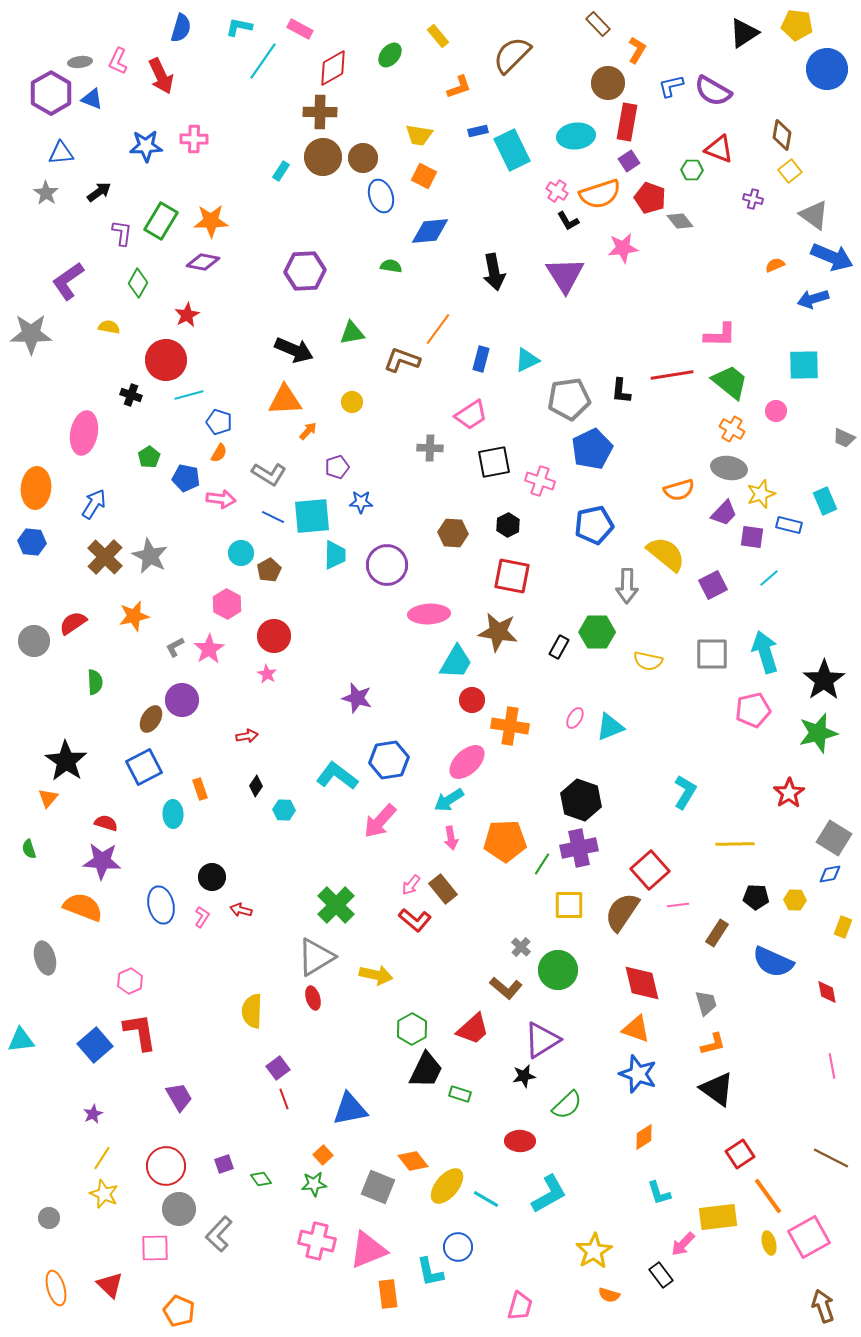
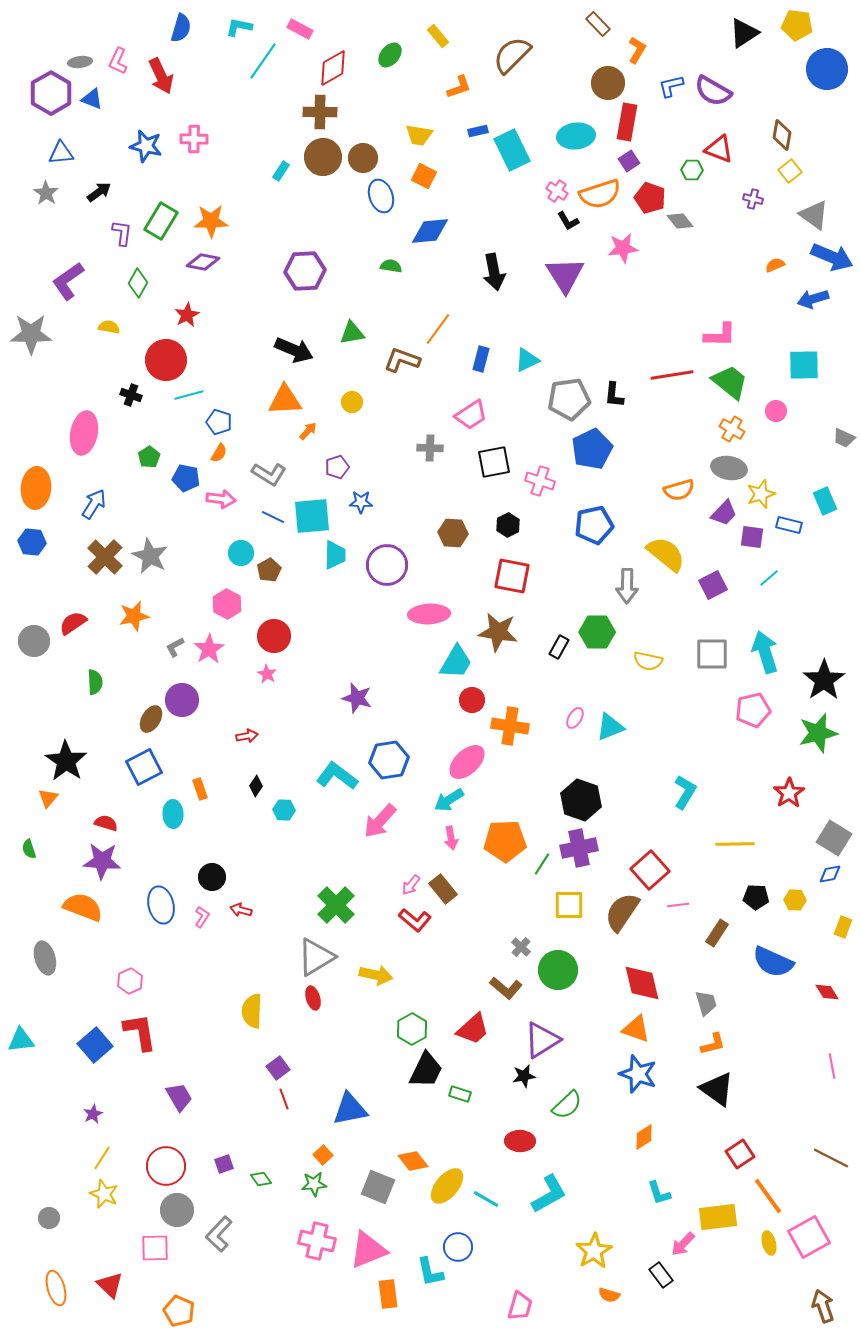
blue star at (146, 146): rotated 16 degrees clockwise
black L-shape at (621, 391): moved 7 px left, 4 px down
red diamond at (827, 992): rotated 20 degrees counterclockwise
gray circle at (179, 1209): moved 2 px left, 1 px down
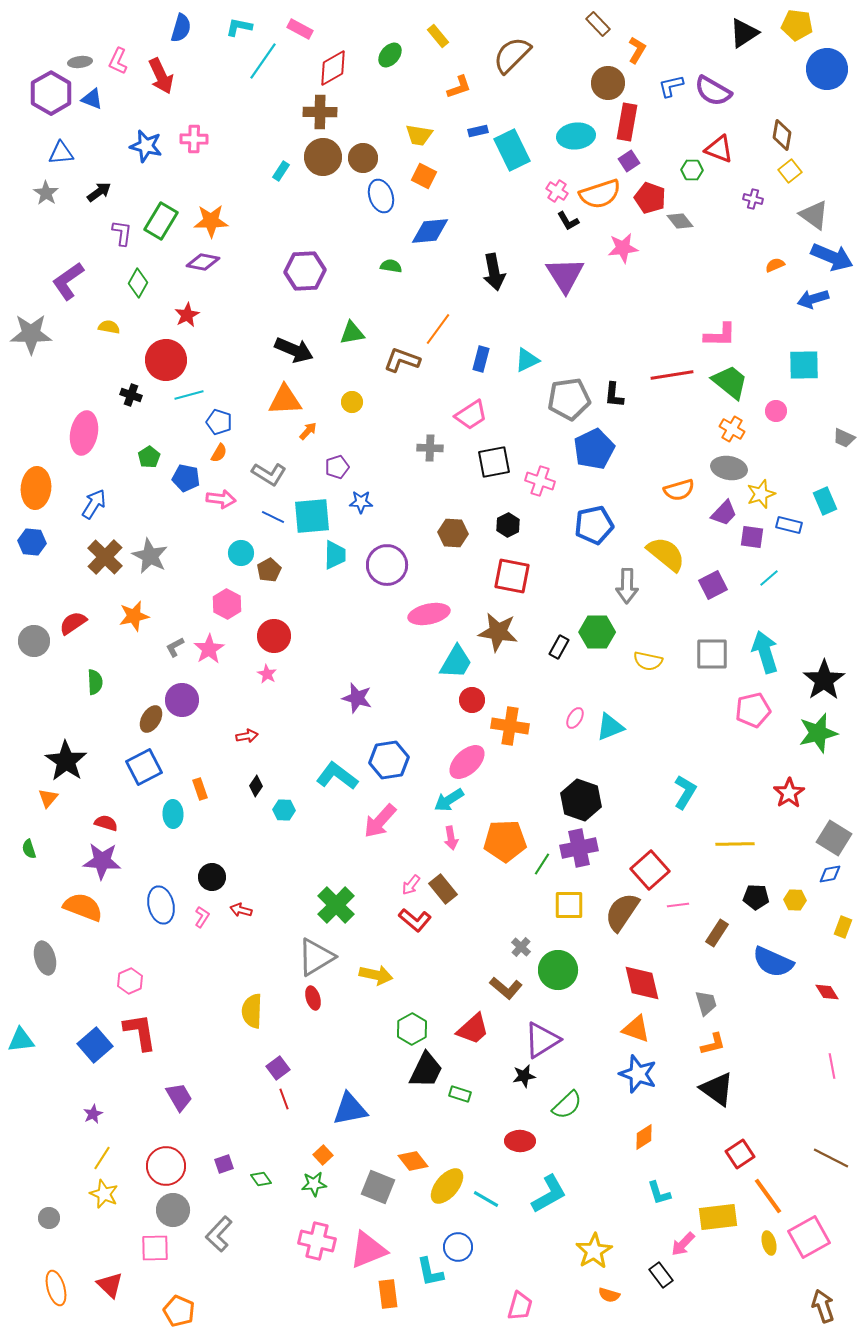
blue pentagon at (592, 449): moved 2 px right
pink ellipse at (429, 614): rotated 9 degrees counterclockwise
gray circle at (177, 1210): moved 4 px left
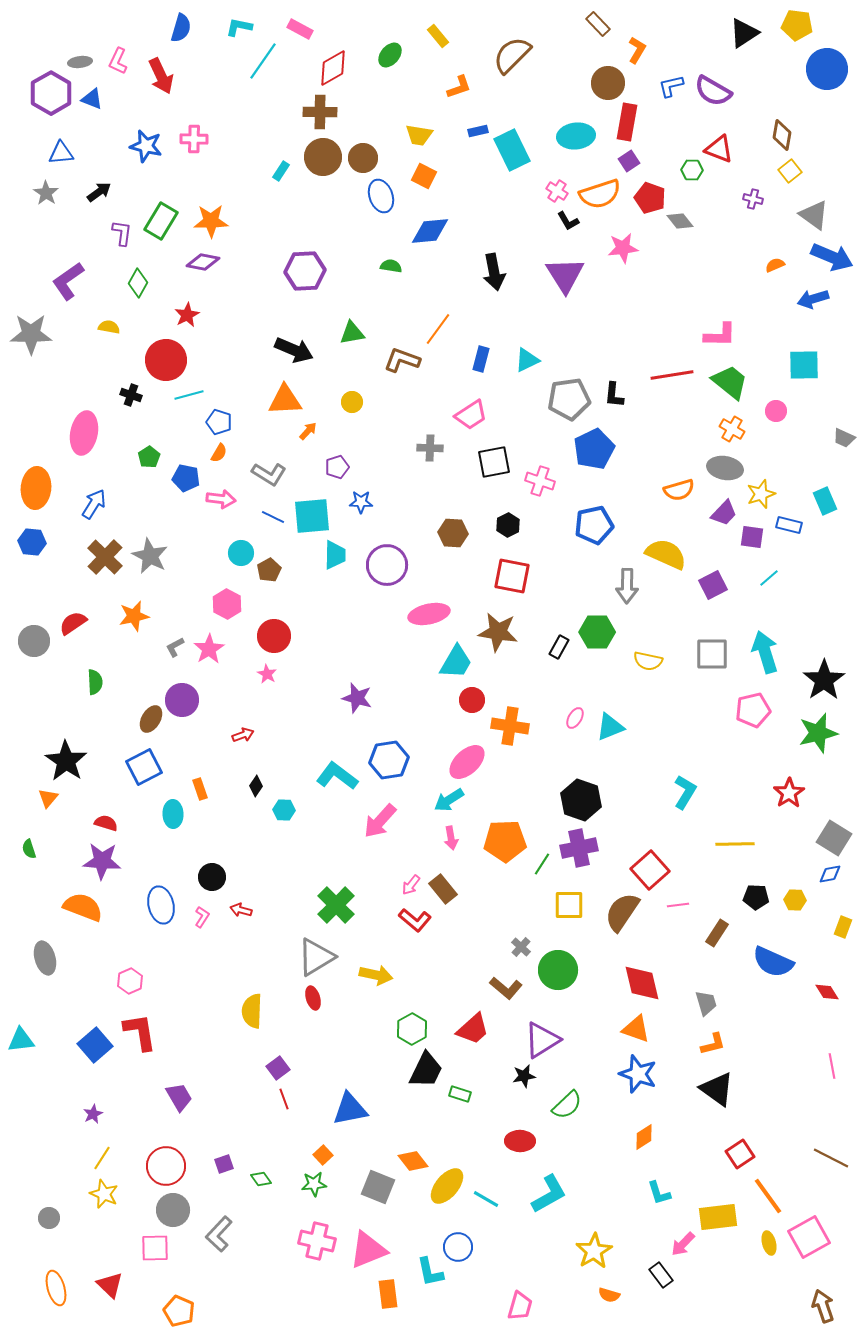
gray ellipse at (729, 468): moved 4 px left
yellow semicircle at (666, 554): rotated 15 degrees counterclockwise
red arrow at (247, 736): moved 4 px left, 1 px up; rotated 10 degrees counterclockwise
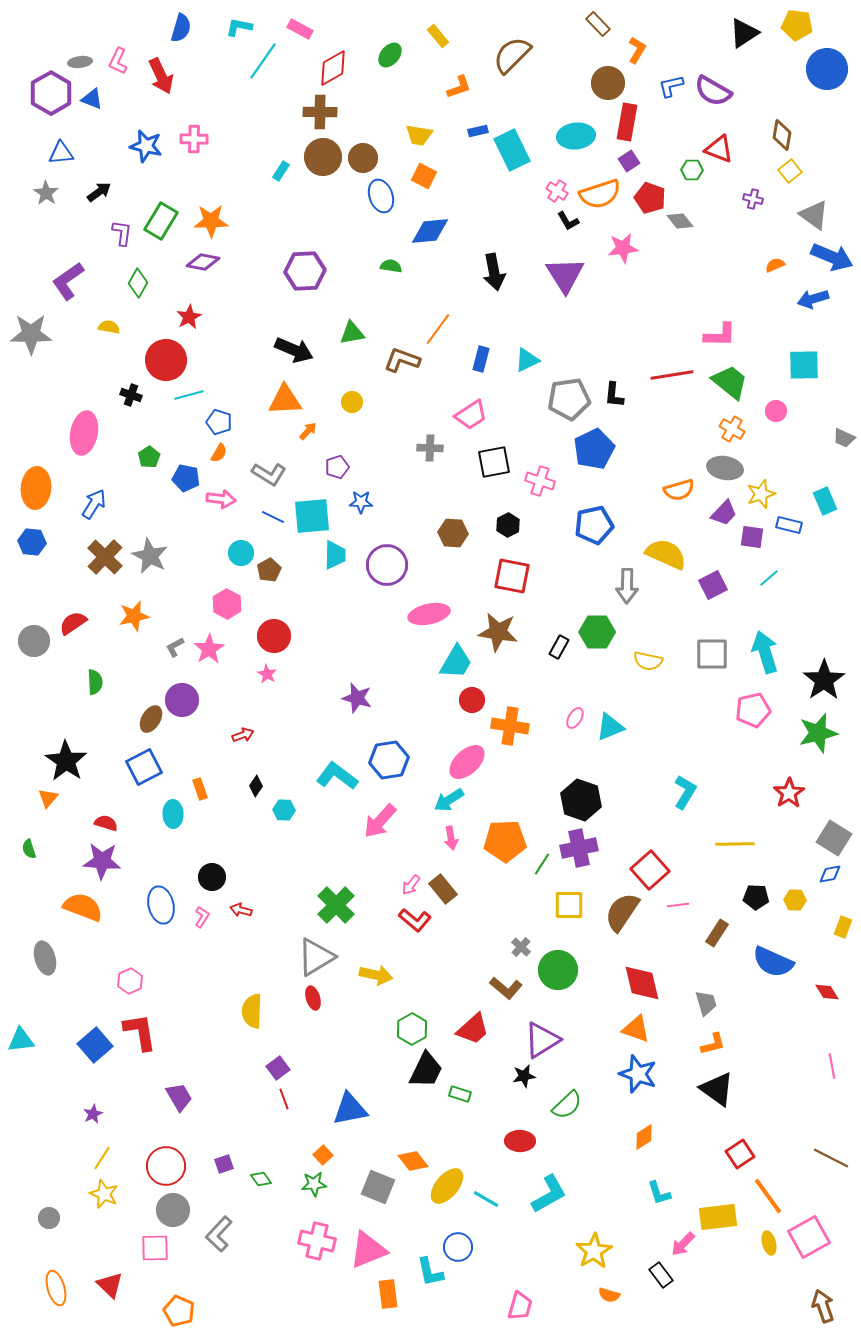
red star at (187, 315): moved 2 px right, 2 px down
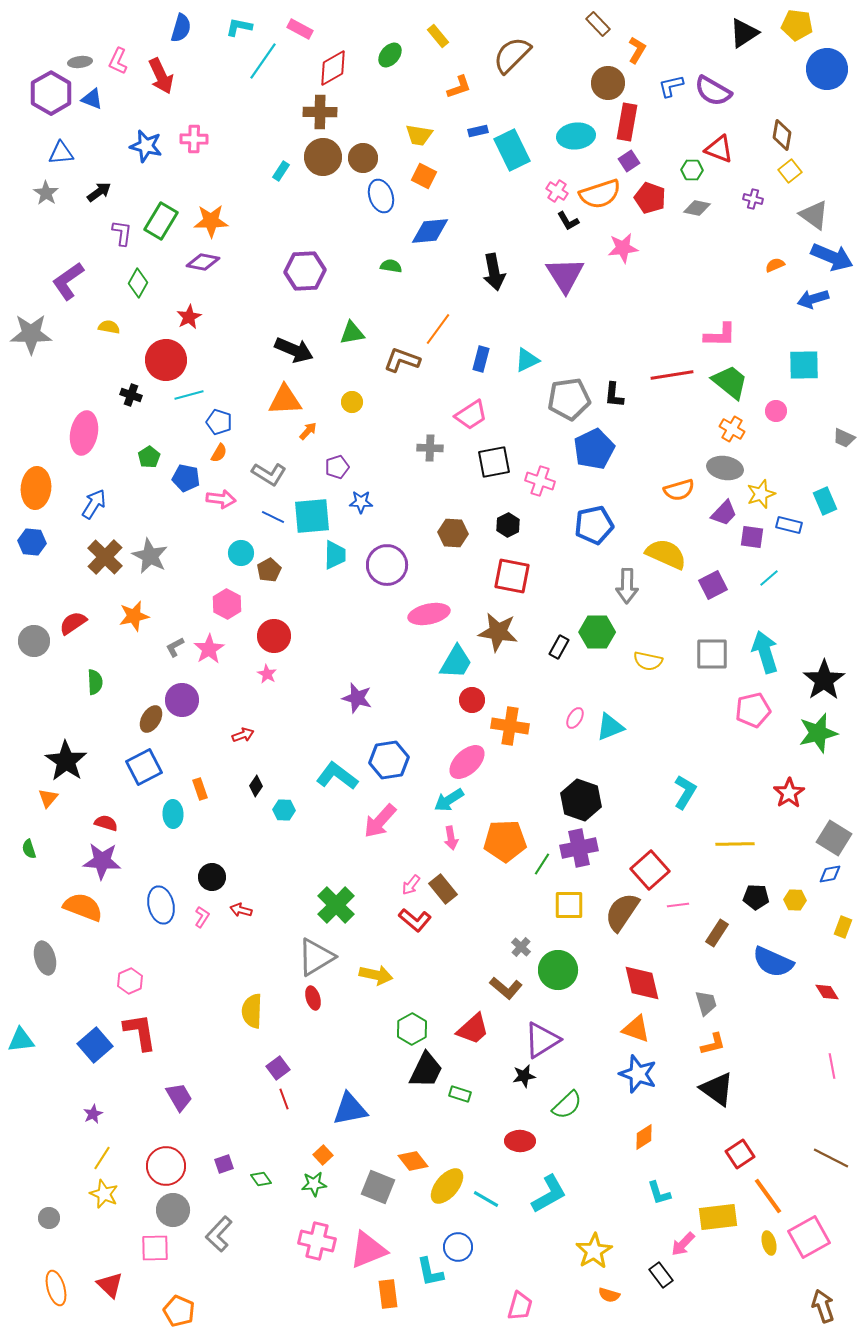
gray diamond at (680, 221): moved 17 px right, 13 px up; rotated 40 degrees counterclockwise
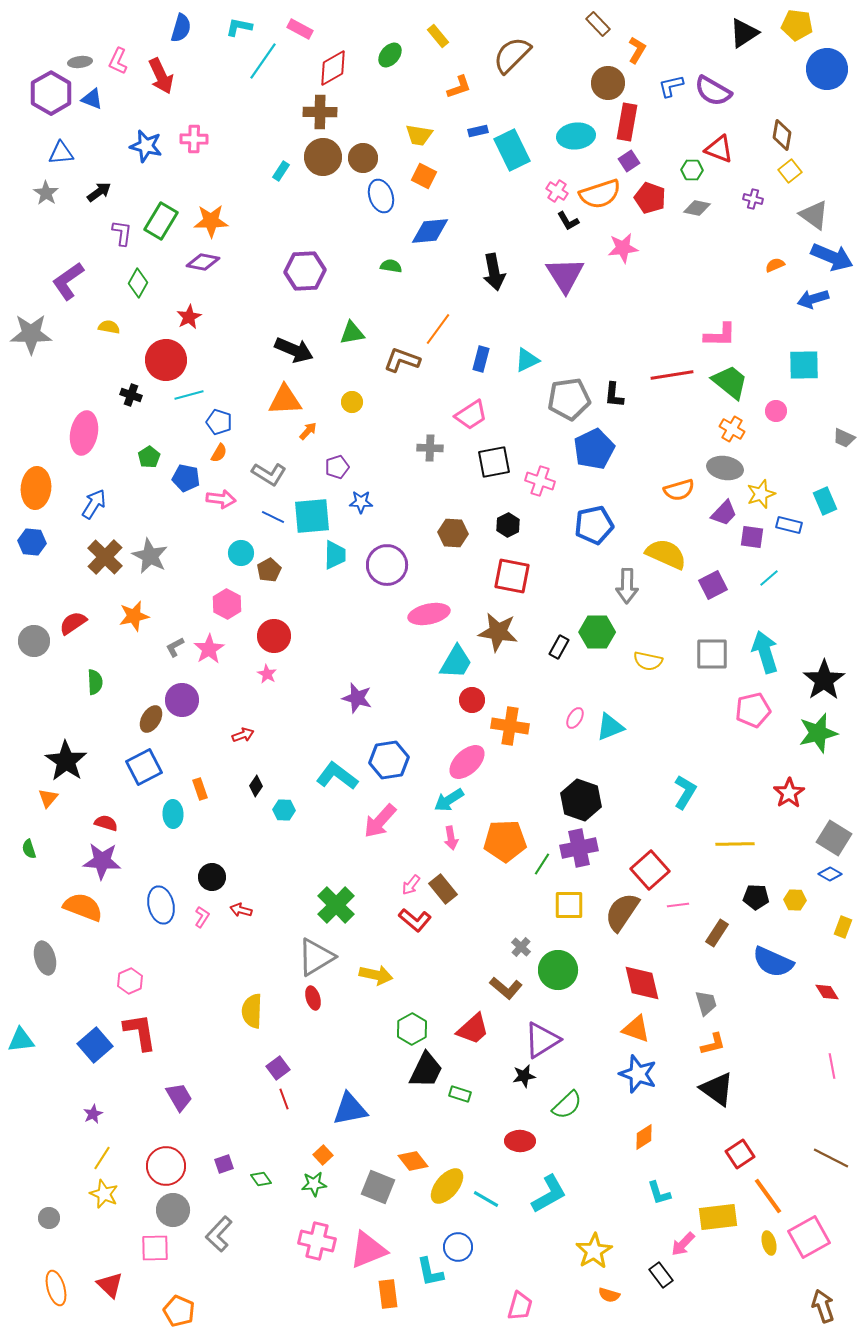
blue diamond at (830, 874): rotated 40 degrees clockwise
